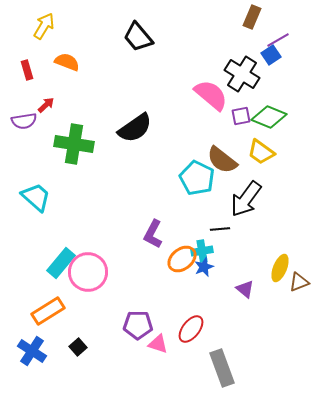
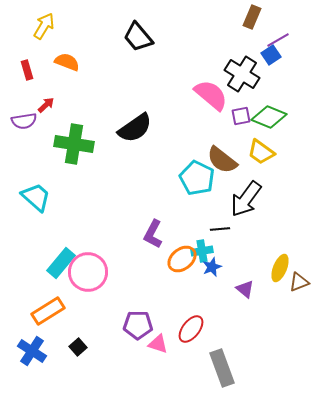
blue star: moved 8 px right
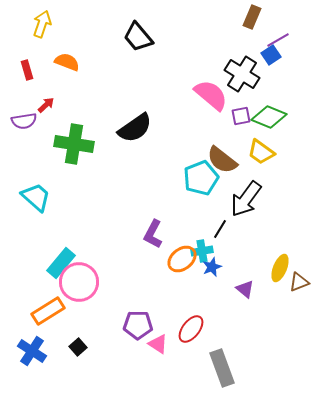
yellow arrow: moved 2 px left, 2 px up; rotated 12 degrees counterclockwise
cyan pentagon: moved 4 px right; rotated 24 degrees clockwise
black line: rotated 54 degrees counterclockwise
pink circle: moved 9 px left, 10 px down
pink triangle: rotated 15 degrees clockwise
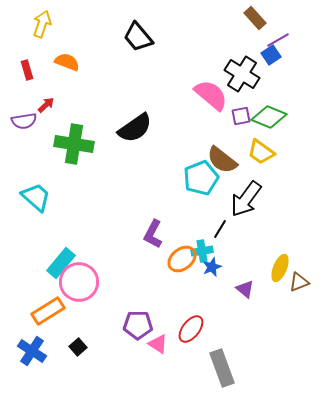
brown rectangle: moved 3 px right, 1 px down; rotated 65 degrees counterclockwise
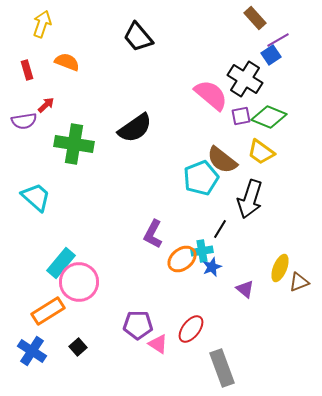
black cross: moved 3 px right, 5 px down
black arrow: moved 4 px right; rotated 18 degrees counterclockwise
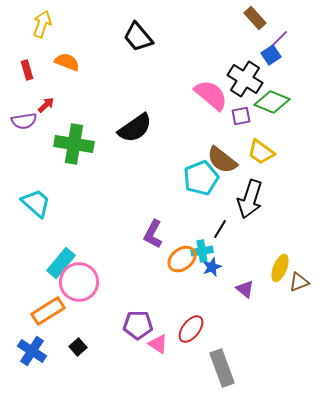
purple line: rotated 15 degrees counterclockwise
green diamond: moved 3 px right, 15 px up
cyan trapezoid: moved 6 px down
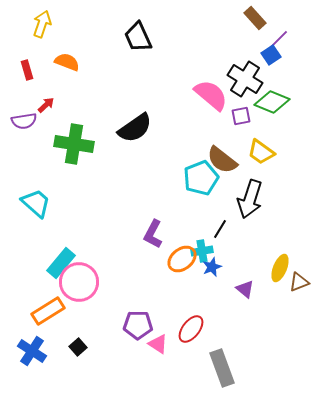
black trapezoid: rotated 16 degrees clockwise
